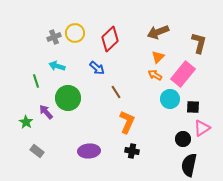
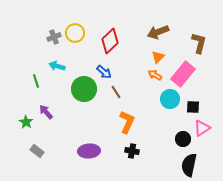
red diamond: moved 2 px down
blue arrow: moved 7 px right, 4 px down
green circle: moved 16 px right, 9 px up
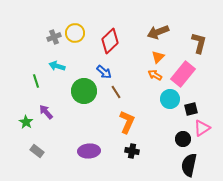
green circle: moved 2 px down
black square: moved 2 px left, 2 px down; rotated 16 degrees counterclockwise
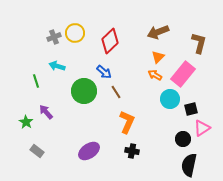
purple ellipse: rotated 30 degrees counterclockwise
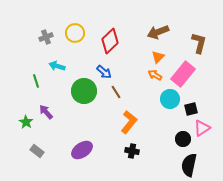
gray cross: moved 8 px left
orange L-shape: moved 2 px right; rotated 15 degrees clockwise
purple ellipse: moved 7 px left, 1 px up
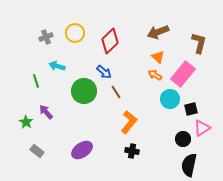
orange triangle: rotated 32 degrees counterclockwise
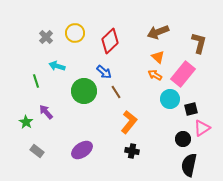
gray cross: rotated 24 degrees counterclockwise
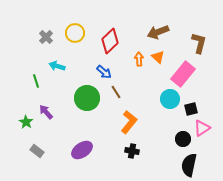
orange arrow: moved 16 px left, 16 px up; rotated 56 degrees clockwise
green circle: moved 3 px right, 7 px down
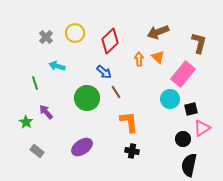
green line: moved 1 px left, 2 px down
orange L-shape: rotated 45 degrees counterclockwise
purple ellipse: moved 3 px up
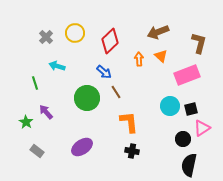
orange triangle: moved 3 px right, 1 px up
pink rectangle: moved 4 px right, 1 px down; rotated 30 degrees clockwise
cyan circle: moved 7 px down
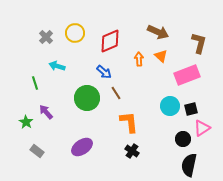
brown arrow: rotated 135 degrees counterclockwise
red diamond: rotated 20 degrees clockwise
brown line: moved 1 px down
black cross: rotated 24 degrees clockwise
